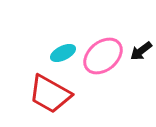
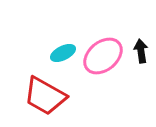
black arrow: rotated 120 degrees clockwise
red trapezoid: moved 5 px left, 2 px down
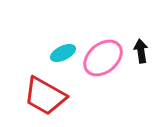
pink ellipse: moved 2 px down
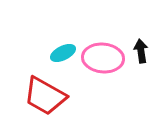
pink ellipse: rotated 45 degrees clockwise
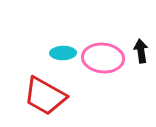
cyan ellipse: rotated 25 degrees clockwise
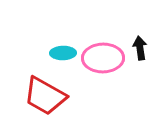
black arrow: moved 1 px left, 3 px up
pink ellipse: rotated 6 degrees counterclockwise
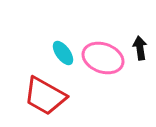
cyan ellipse: rotated 55 degrees clockwise
pink ellipse: rotated 21 degrees clockwise
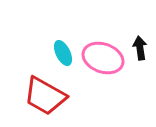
cyan ellipse: rotated 10 degrees clockwise
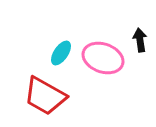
black arrow: moved 8 px up
cyan ellipse: moved 2 px left; rotated 60 degrees clockwise
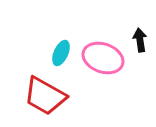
cyan ellipse: rotated 10 degrees counterclockwise
